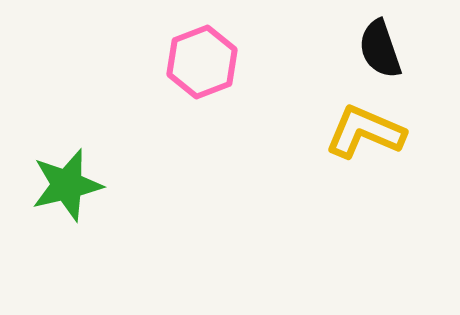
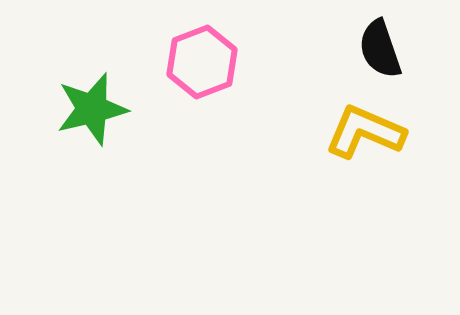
green star: moved 25 px right, 76 px up
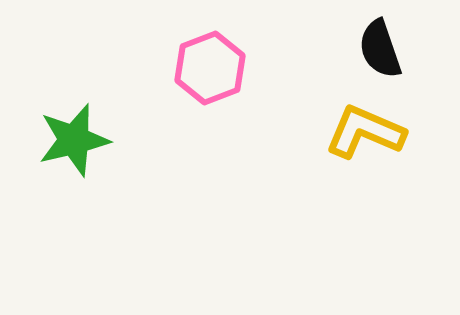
pink hexagon: moved 8 px right, 6 px down
green star: moved 18 px left, 31 px down
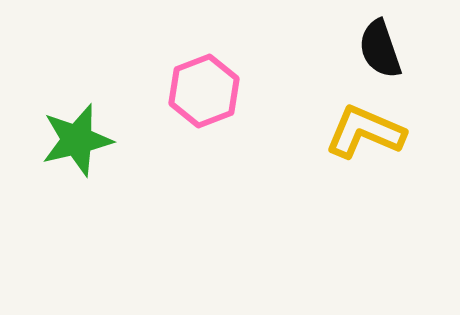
pink hexagon: moved 6 px left, 23 px down
green star: moved 3 px right
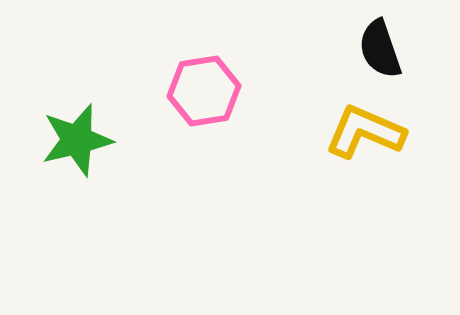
pink hexagon: rotated 12 degrees clockwise
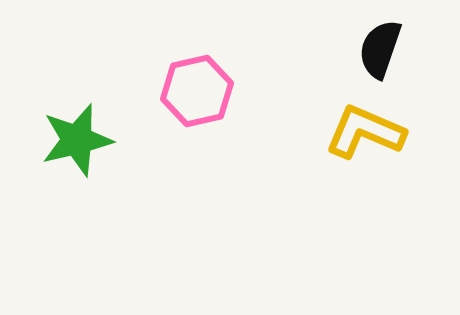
black semicircle: rotated 38 degrees clockwise
pink hexagon: moved 7 px left; rotated 4 degrees counterclockwise
